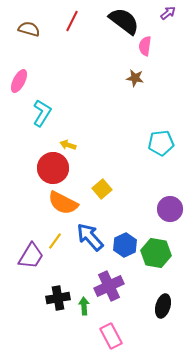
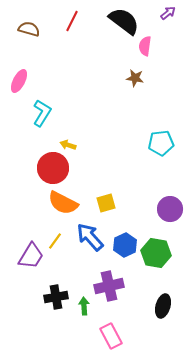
yellow square: moved 4 px right, 14 px down; rotated 24 degrees clockwise
purple cross: rotated 12 degrees clockwise
black cross: moved 2 px left, 1 px up
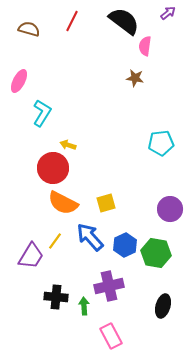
black cross: rotated 15 degrees clockwise
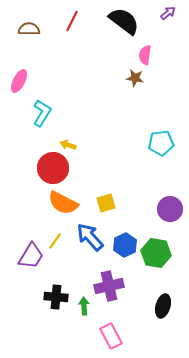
brown semicircle: rotated 15 degrees counterclockwise
pink semicircle: moved 9 px down
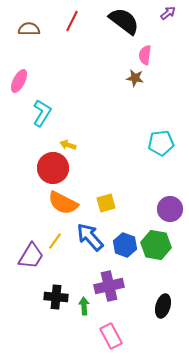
blue hexagon: rotated 15 degrees counterclockwise
green hexagon: moved 8 px up
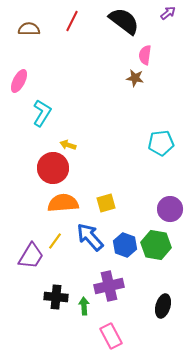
orange semicircle: rotated 148 degrees clockwise
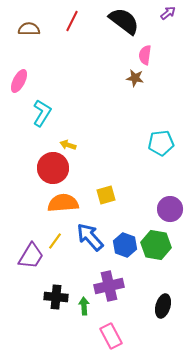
yellow square: moved 8 px up
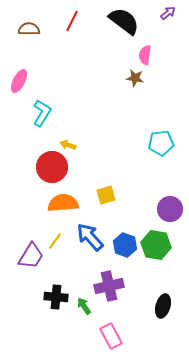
red circle: moved 1 px left, 1 px up
green arrow: rotated 30 degrees counterclockwise
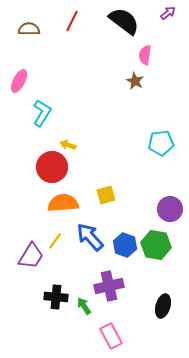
brown star: moved 3 px down; rotated 18 degrees clockwise
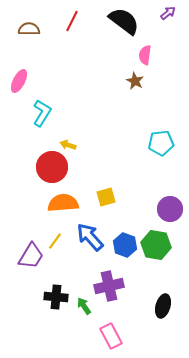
yellow square: moved 2 px down
